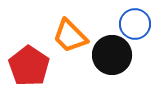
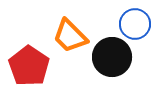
black circle: moved 2 px down
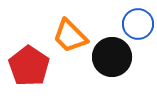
blue circle: moved 3 px right
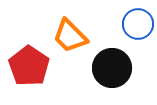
black circle: moved 11 px down
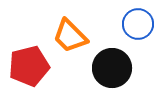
red pentagon: rotated 24 degrees clockwise
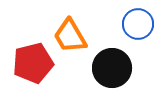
orange trapezoid: rotated 15 degrees clockwise
red pentagon: moved 4 px right, 3 px up
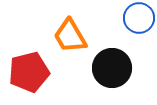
blue circle: moved 1 px right, 6 px up
red pentagon: moved 4 px left, 9 px down
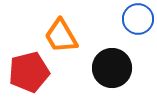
blue circle: moved 1 px left, 1 px down
orange trapezoid: moved 9 px left
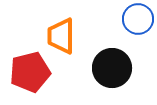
orange trapezoid: rotated 30 degrees clockwise
red pentagon: moved 1 px right
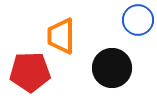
blue circle: moved 1 px down
red pentagon: rotated 12 degrees clockwise
